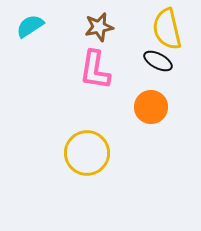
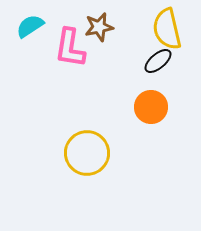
black ellipse: rotated 68 degrees counterclockwise
pink L-shape: moved 25 px left, 22 px up
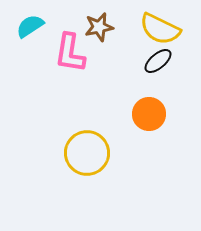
yellow semicircle: moved 7 px left; rotated 51 degrees counterclockwise
pink L-shape: moved 5 px down
orange circle: moved 2 px left, 7 px down
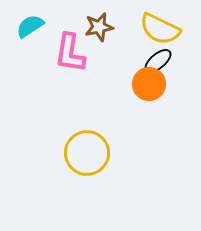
orange circle: moved 30 px up
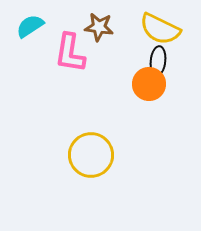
brown star: rotated 20 degrees clockwise
black ellipse: rotated 44 degrees counterclockwise
yellow circle: moved 4 px right, 2 px down
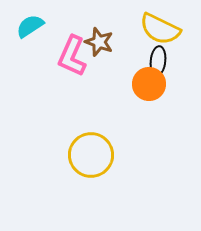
brown star: moved 15 px down; rotated 12 degrees clockwise
pink L-shape: moved 2 px right, 3 px down; rotated 15 degrees clockwise
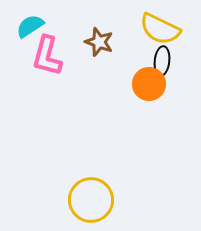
pink L-shape: moved 25 px left; rotated 9 degrees counterclockwise
black ellipse: moved 4 px right
yellow circle: moved 45 px down
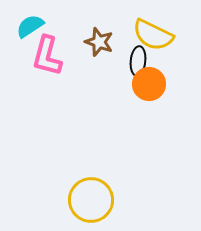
yellow semicircle: moved 7 px left, 6 px down
black ellipse: moved 24 px left
